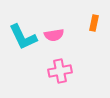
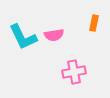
pink cross: moved 14 px right, 1 px down
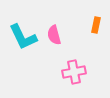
orange rectangle: moved 2 px right, 2 px down
pink semicircle: rotated 84 degrees clockwise
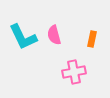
orange rectangle: moved 4 px left, 14 px down
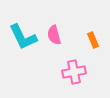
orange rectangle: moved 1 px right, 1 px down; rotated 35 degrees counterclockwise
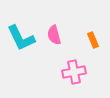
cyan L-shape: moved 2 px left, 1 px down
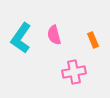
cyan L-shape: rotated 60 degrees clockwise
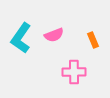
pink semicircle: rotated 96 degrees counterclockwise
pink cross: rotated 10 degrees clockwise
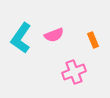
pink cross: rotated 20 degrees counterclockwise
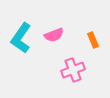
pink cross: moved 1 px left, 2 px up
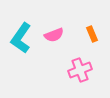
orange rectangle: moved 1 px left, 6 px up
pink cross: moved 7 px right
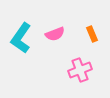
pink semicircle: moved 1 px right, 1 px up
